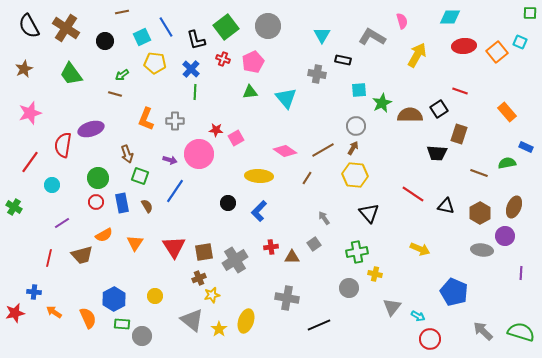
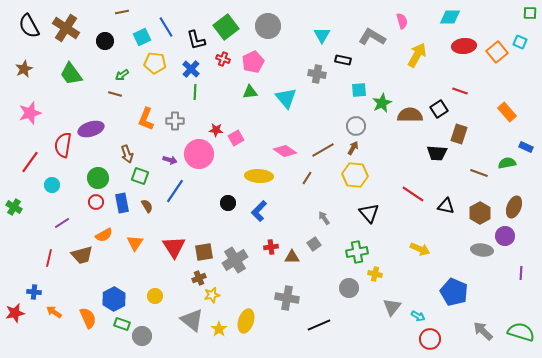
green rectangle at (122, 324): rotated 14 degrees clockwise
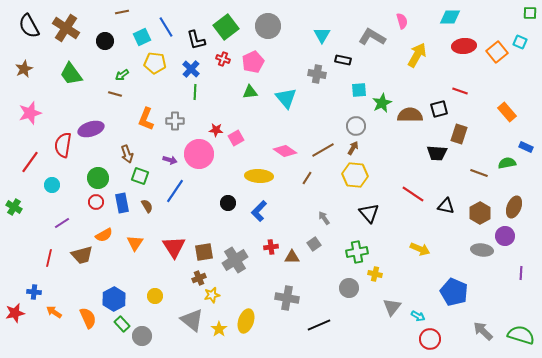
black square at (439, 109): rotated 18 degrees clockwise
green rectangle at (122, 324): rotated 28 degrees clockwise
green semicircle at (521, 332): moved 3 px down
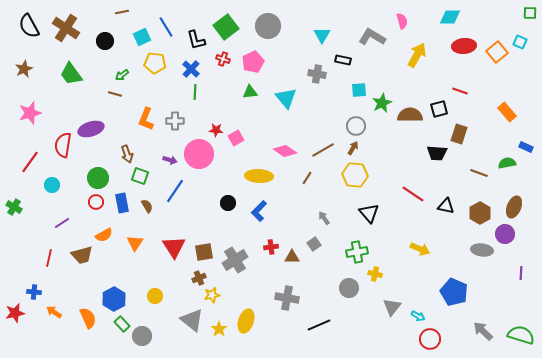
purple circle at (505, 236): moved 2 px up
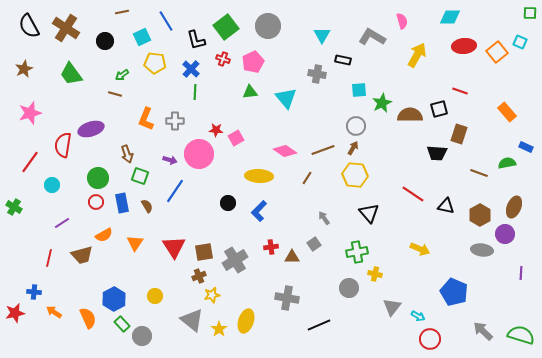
blue line at (166, 27): moved 6 px up
brown line at (323, 150): rotated 10 degrees clockwise
brown hexagon at (480, 213): moved 2 px down
brown cross at (199, 278): moved 2 px up
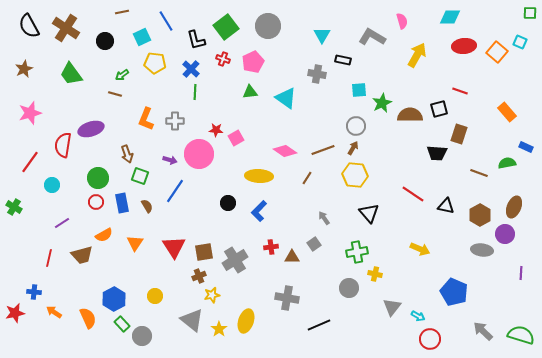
orange square at (497, 52): rotated 10 degrees counterclockwise
cyan triangle at (286, 98): rotated 15 degrees counterclockwise
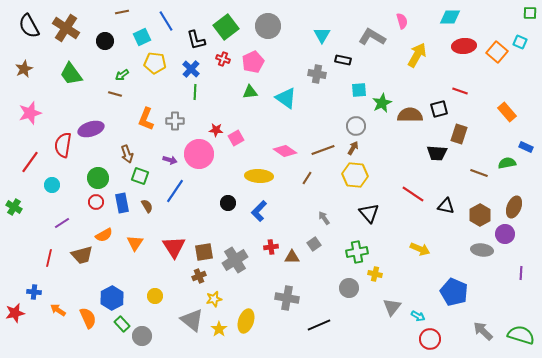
yellow star at (212, 295): moved 2 px right, 4 px down
blue hexagon at (114, 299): moved 2 px left, 1 px up
orange arrow at (54, 312): moved 4 px right, 2 px up
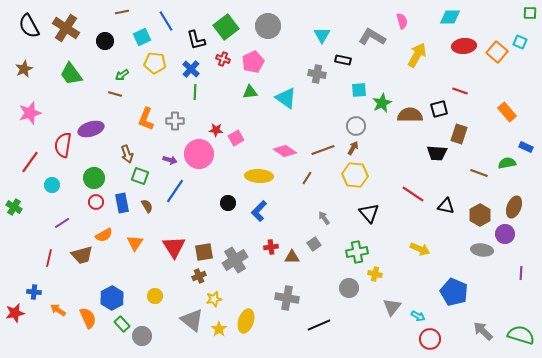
green circle at (98, 178): moved 4 px left
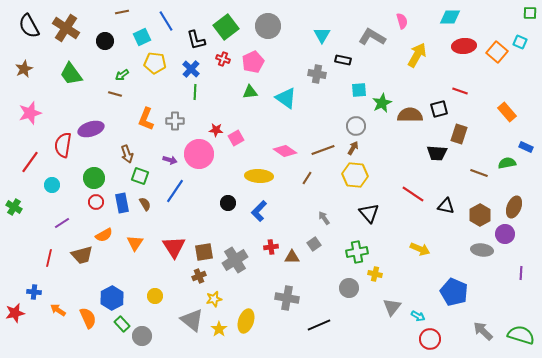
brown semicircle at (147, 206): moved 2 px left, 2 px up
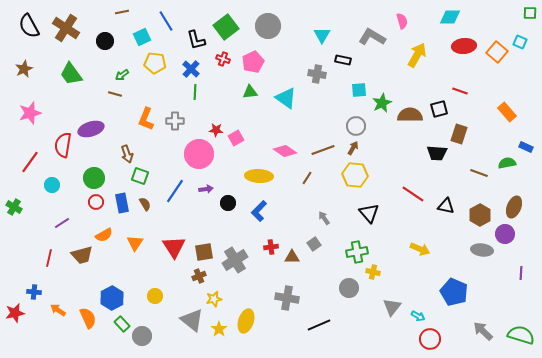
purple arrow at (170, 160): moved 36 px right, 29 px down; rotated 24 degrees counterclockwise
yellow cross at (375, 274): moved 2 px left, 2 px up
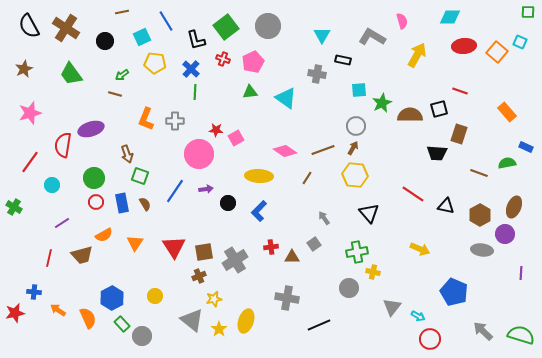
green square at (530, 13): moved 2 px left, 1 px up
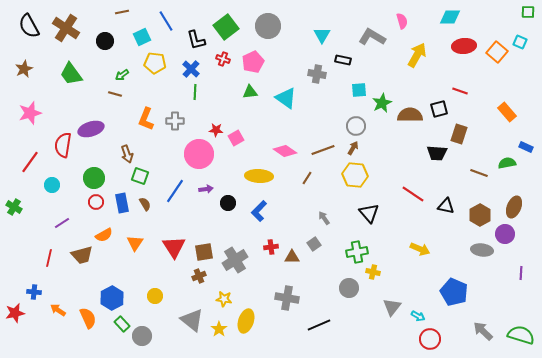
yellow star at (214, 299): moved 10 px right; rotated 21 degrees clockwise
